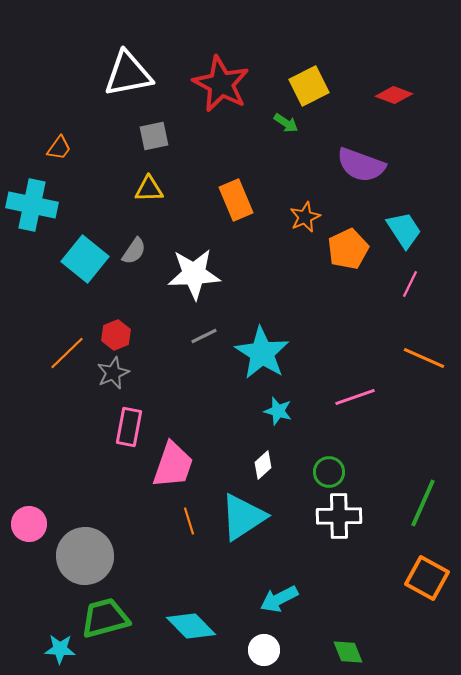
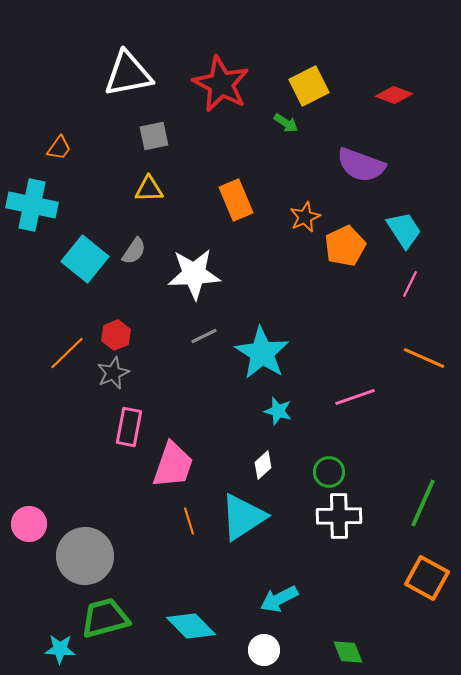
orange pentagon at (348, 249): moved 3 px left, 3 px up
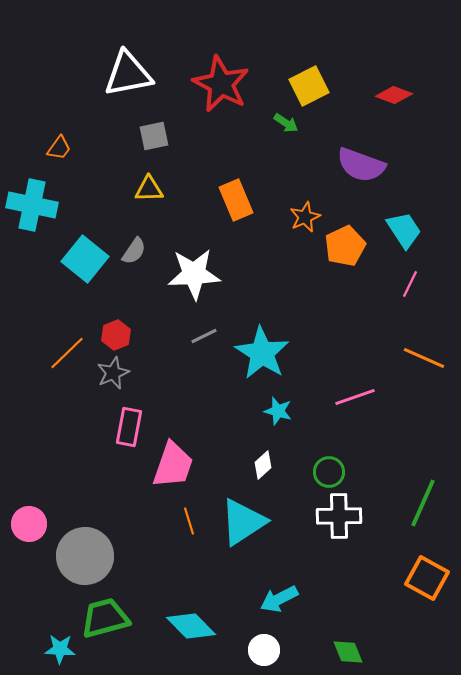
cyan triangle at (243, 517): moved 5 px down
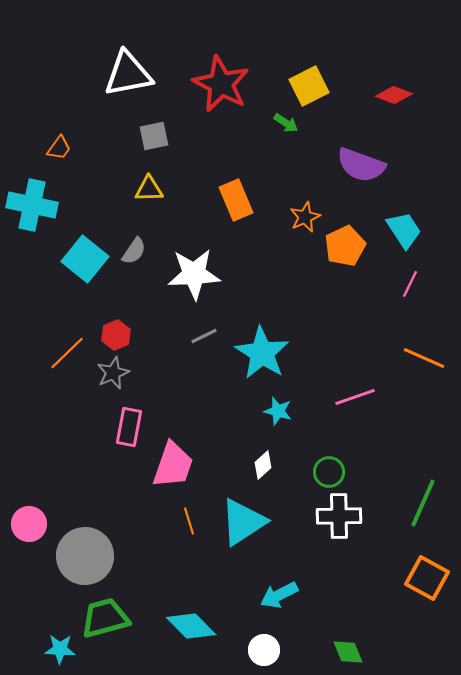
cyan arrow at (279, 599): moved 4 px up
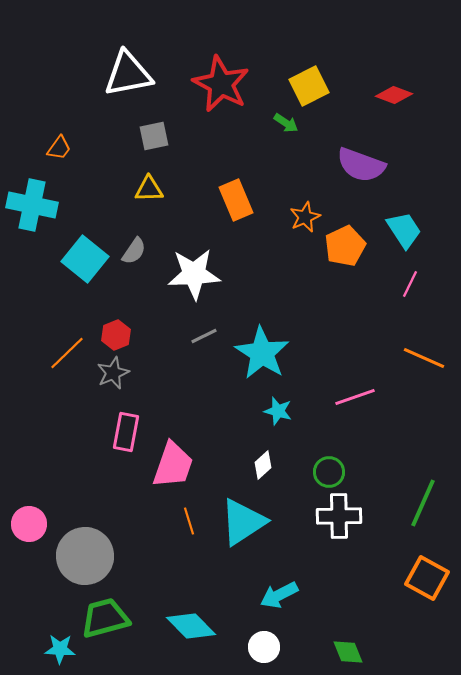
pink rectangle at (129, 427): moved 3 px left, 5 px down
white circle at (264, 650): moved 3 px up
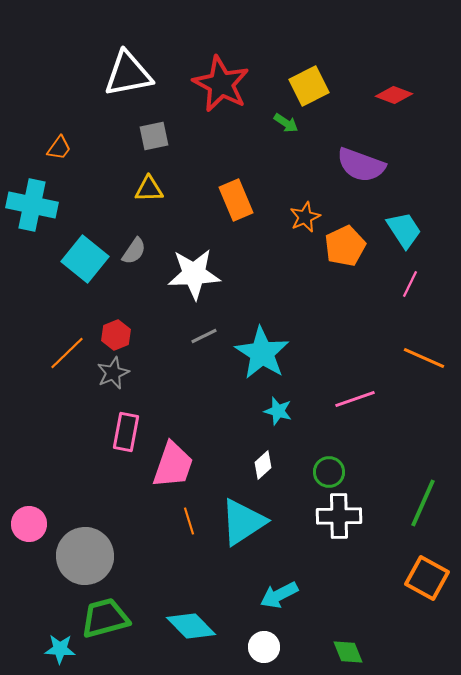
pink line at (355, 397): moved 2 px down
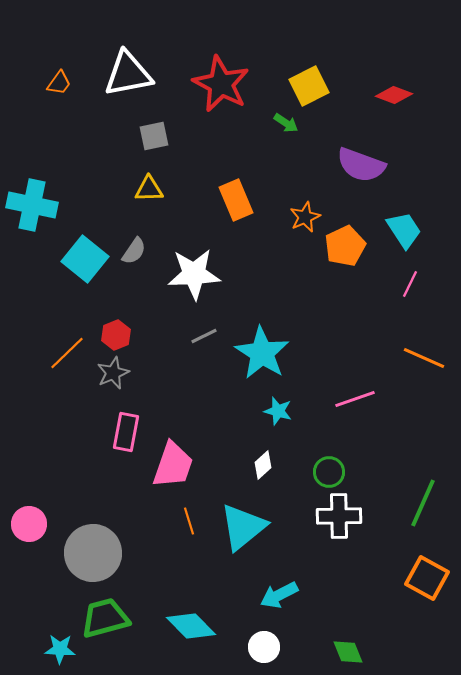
orange trapezoid at (59, 148): moved 65 px up
cyan triangle at (243, 522): moved 5 px down; rotated 6 degrees counterclockwise
gray circle at (85, 556): moved 8 px right, 3 px up
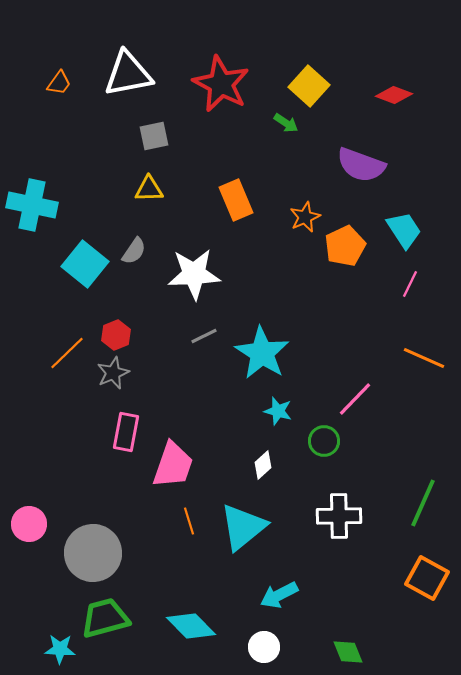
yellow square at (309, 86): rotated 21 degrees counterclockwise
cyan square at (85, 259): moved 5 px down
pink line at (355, 399): rotated 27 degrees counterclockwise
green circle at (329, 472): moved 5 px left, 31 px up
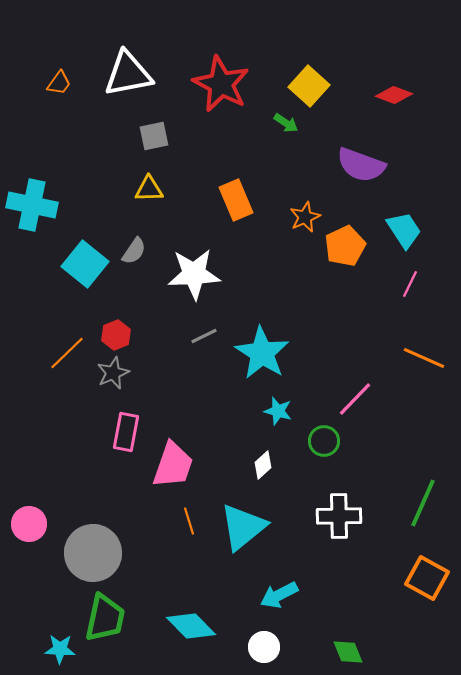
green trapezoid at (105, 618): rotated 117 degrees clockwise
